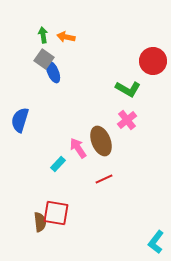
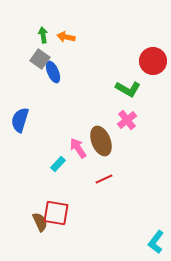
gray square: moved 4 px left
brown semicircle: rotated 18 degrees counterclockwise
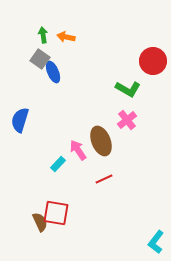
pink arrow: moved 2 px down
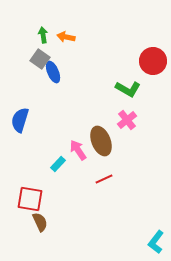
red square: moved 26 px left, 14 px up
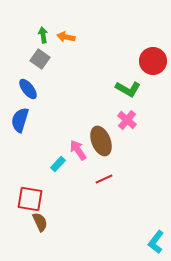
blue ellipse: moved 25 px left, 17 px down; rotated 15 degrees counterclockwise
pink cross: rotated 12 degrees counterclockwise
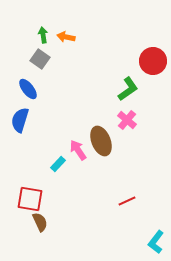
green L-shape: rotated 65 degrees counterclockwise
red line: moved 23 px right, 22 px down
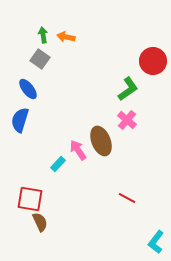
red line: moved 3 px up; rotated 54 degrees clockwise
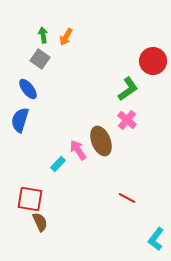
orange arrow: rotated 72 degrees counterclockwise
cyan L-shape: moved 3 px up
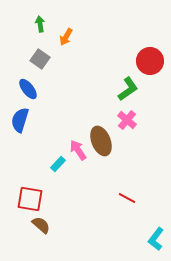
green arrow: moved 3 px left, 11 px up
red circle: moved 3 px left
brown semicircle: moved 1 px right, 3 px down; rotated 24 degrees counterclockwise
